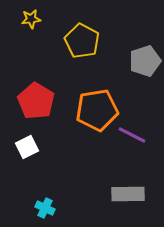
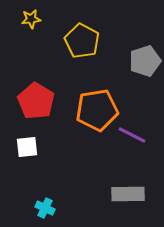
white square: rotated 20 degrees clockwise
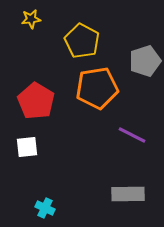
orange pentagon: moved 22 px up
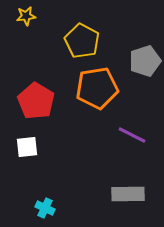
yellow star: moved 5 px left, 3 px up
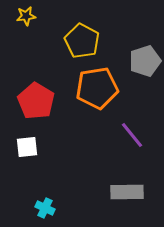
purple line: rotated 24 degrees clockwise
gray rectangle: moved 1 px left, 2 px up
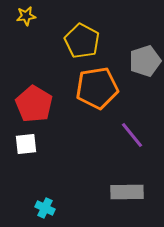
red pentagon: moved 2 px left, 3 px down
white square: moved 1 px left, 3 px up
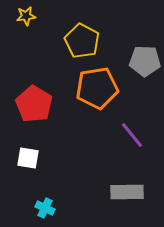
gray pentagon: rotated 20 degrees clockwise
white square: moved 2 px right, 14 px down; rotated 15 degrees clockwise
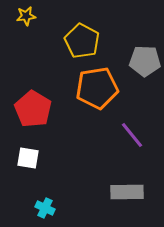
red pentagon: moved 1 px left, 5 px down
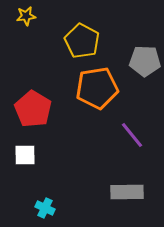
white square: moved 3 px left, 3 px up; rotated 10 degrees counterclockwise
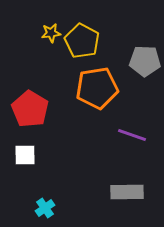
yellow star: moved 25 px right, 17 px down
red pentagon: moved 3 px left
purple line: rotated 32 degrees counterclockwise
cyan cross: rotated 30 degrees clockwise
